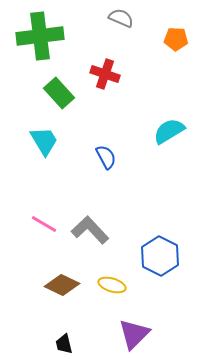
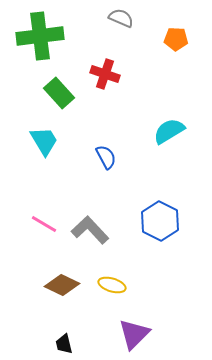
blue hexagon: moved 35 px up
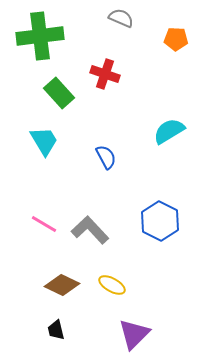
yellow ellipse: rotated 12 degrees clockwise
black trapezoid: moved 8 px left, 14 px up
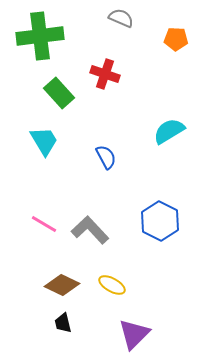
black trapezoid: moved 7 px right, 7 px up
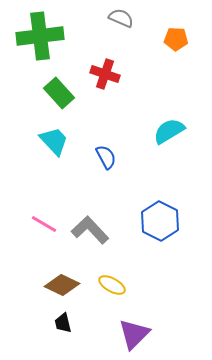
cyan trapezoid: moved 10 px right; rotated 12 degrees counterclockwise
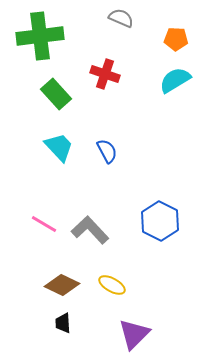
green rectangle: moved 3 px left, 1 px down
cyan semicircle: moved 6 px right, 51 px up
cyan trapezoid: moved 5 px right, 6 px down
blue semicircle: moved 1 px right, 6 px up
black trapezoid: rotated 10 degrees clockwise
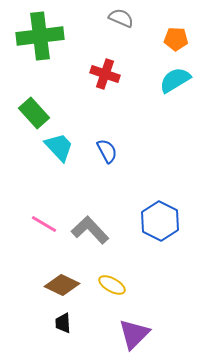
green rectangle: moved 22 px left, 19 px down
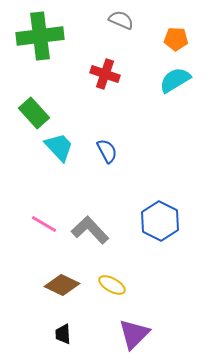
gray semicircle: moved 2 px down
black trapezoid: moved 11 px down
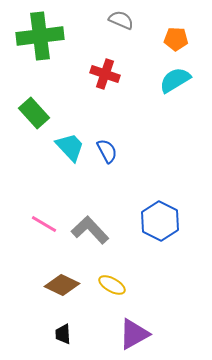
cyan trapezoid: moved 11 px right
purple triangle: rotated 16 degrees clockwise
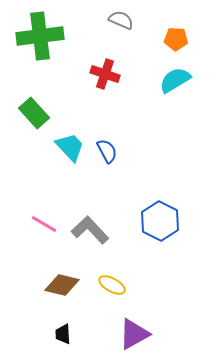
brown diamond: rotated 12 degrees counterclockwise
